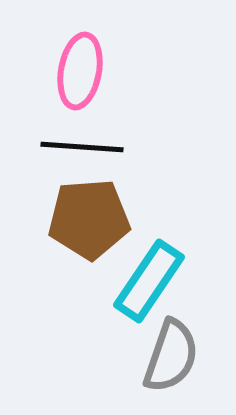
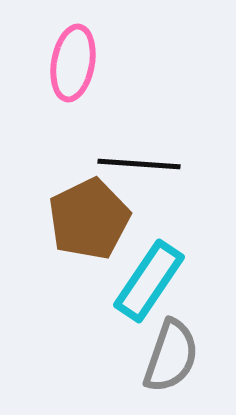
pink ellipse: moved 7 px left, 8 px up
black line: moved 57 px right, 17 px down
brown pentagon: rotated 22 degrees counterclockwise
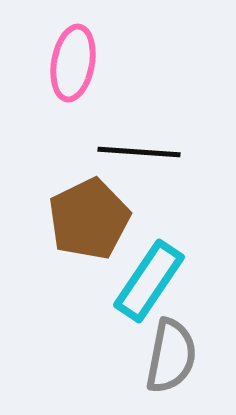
black line: moved 12 px up
gray semicircle: rotated 8 degrees counterclockwise
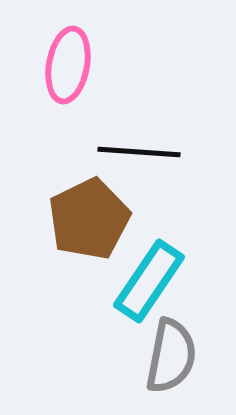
pink ellipse: moved 5 px left, 2 px down
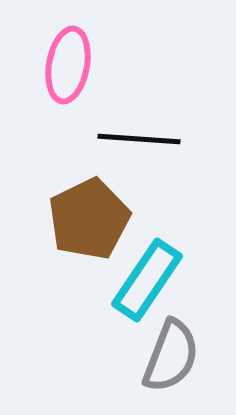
black line: moved 13 px up
cyan rectangle: moved 2 px left, 1 px up
gray semicircle: rotated 10 degrees clockwise
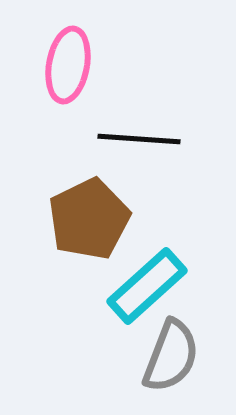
cyan rectangle: moved 6 px down; rotated 14 degrees clockwise
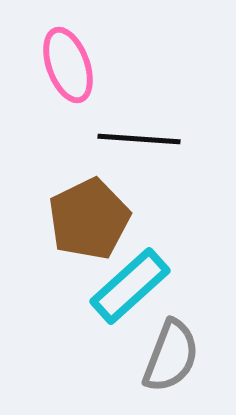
pink ellipse: rotated 30 degrees counterclockwise
cyan rectangle: moved 17 px left
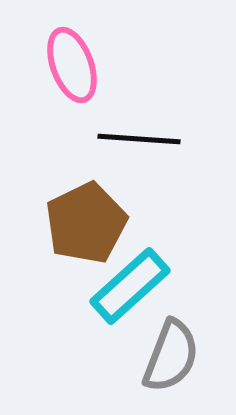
pink ellipse: moved 4 px right
brown pentagon: moved 3 px left, 4 px down
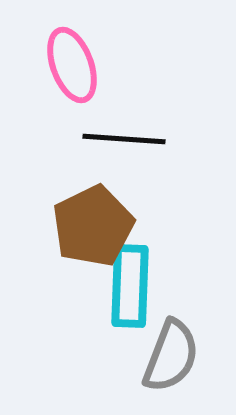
black line: moved 15 px left
brown pentagon: moved 7 px right, 3 px down
cyan rectangle: rotated 46 degrees counterclockwise
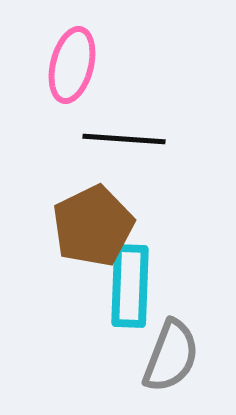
pink ellipse: rotated 34 degrees clockwise
